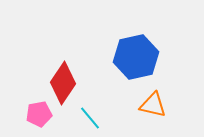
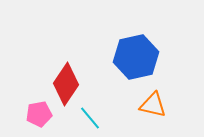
red diamond: moved 3 px right, 1 px down
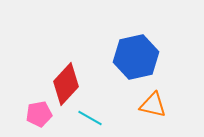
red diamond: rotated 9 degrees clockwise
cyan line: rotated 20 degrees counterclockwise
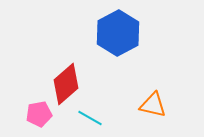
blue hexagon: moved 18 px left, 24 px up; rotated 15 degrees counterclockwise
red diamond: rotated 6 degrees clockwise
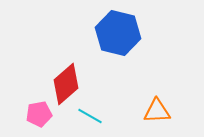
blue hexagon: rotated 18 degrees counterclockwise
orange triangle: moved 4 px right, 6 px down; rotated 16 degrees counterclockwise
cyan line: moved 2 px up
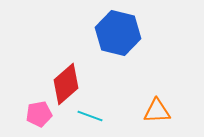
cyan line: rotated 10 degrees counterclockwise
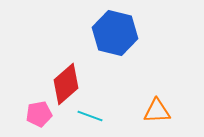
blue hexagon: moved 3 px left
